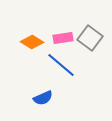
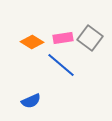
blue semicircle: moved 12 px left, 3 px down
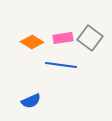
blue line: rotated 32 degrees counterclockwise
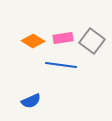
gray square: moved 2 px right, 3 px down
orange diamond: moved 1 px right, 1 px up
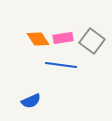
orange diamond: moved 5 px right, 2 px up; rotated 25 degrees clockwise
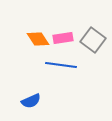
gray square: moved 1 px right, 1 px up
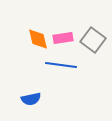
orange diamond: rotated 20 degrees clockwise
blue semicircle: moved 2 px up; rotated 12 degrees clockwise
